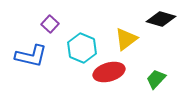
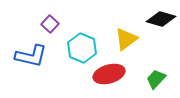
red ellipse: moved 2 px down
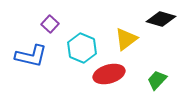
green trapezoid: moved 1 px right, 1 px down
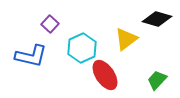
black diamond: moved 4 px left
cyan hexagon: rotated 12 degrees clockwise
red ellipse: moved 4 px left, 1 px down; rotated 72 degrees clockwise
